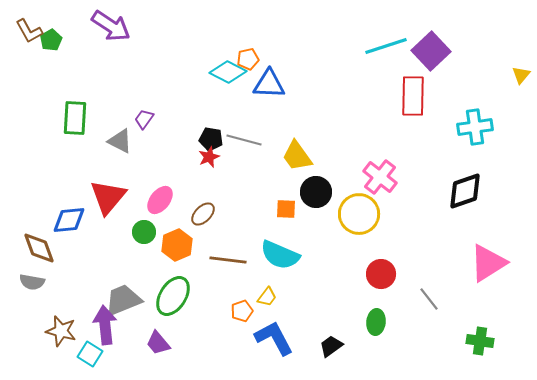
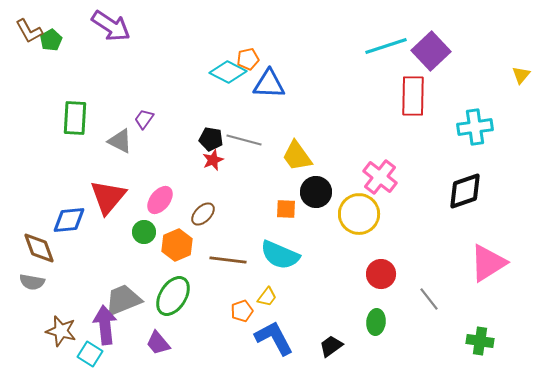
red star at (209, 157): moved 4 px right, 3 px down
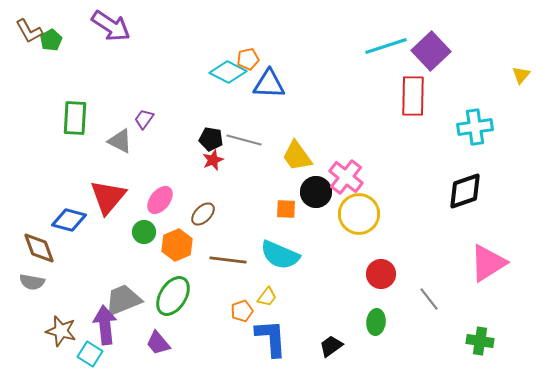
pink cross at (380, 177): moved 34 px left
blue diamond at (69, 220): rotated 20 degrees clockwise
blue L-shape at (274, 338): moved 3 px left; rotated 24 degrees clockwise
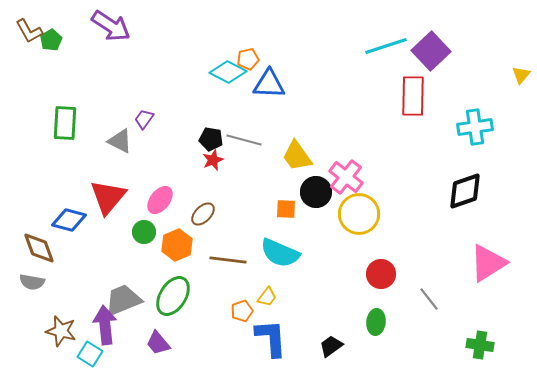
green rectangle at (75, 118): moved 10 px left, 5 px down
cyan semicircle at (280, 255): moved 2 px up
green cross at (480, 341): moved 4 px down
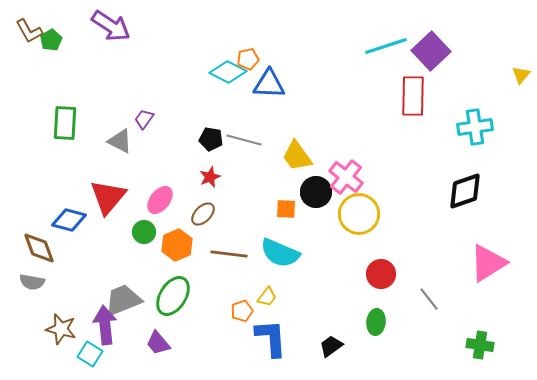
red star at (213, 160): moved 3 px left, 17 px down
brown line at (228, 260): moved 1 px right, 6 px up
brown star at (61, 331): moved 2 px up
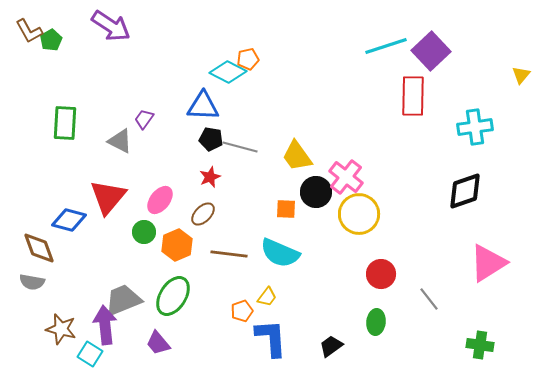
blue triangle at (269, 84): moved 66 px left, 22 px down
gray line at (244, 140): moved 4 px left, 7 px down
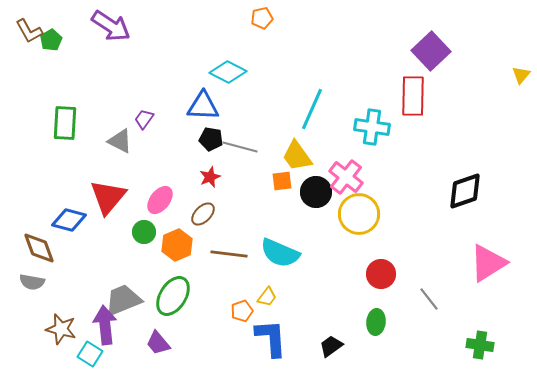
cyan line at (386, 46): moved 74 px left, 63 px down; rotated 48 degrees counterclockwise
orange pentagon at (248, 59): moved 14 px right, 41 px up
cyan cross at (475, 127): moved 103 px left; rotated 16 degrees clockwise
orange square at (286, 209): moved 4 px left, 28 px up; rotated 10 degrees counterclockwise
